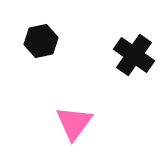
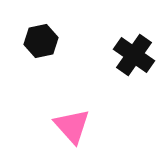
pink triangle: moved 2 px left, 3 px down; rotated 18 degrees counterclockwise
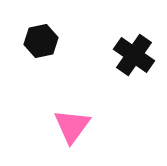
pink triangle: rotated 18 degrees clockwise
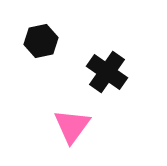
black cross: moved 27 px left, 17 px down
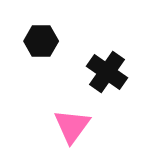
black hexagon: rotated 12 degrees clockwise
